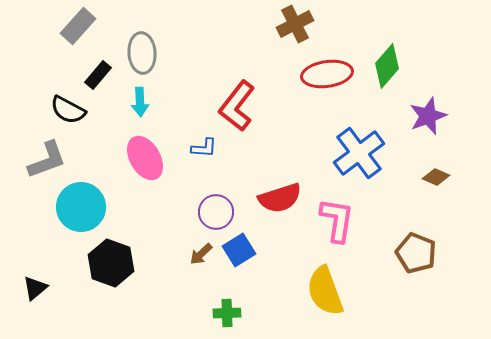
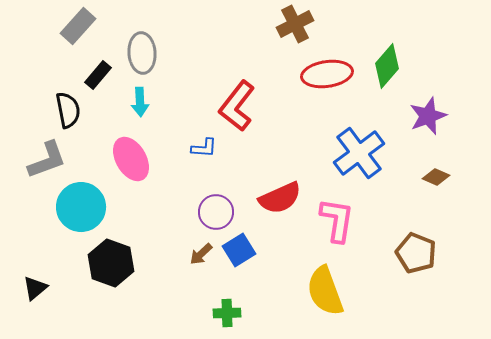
black semicircle: rotated 129 degrees counterclockwise
pink ellipse: moved 14 px left, 1 px down
red semicircle: rotated 6 degrees counterclockwise
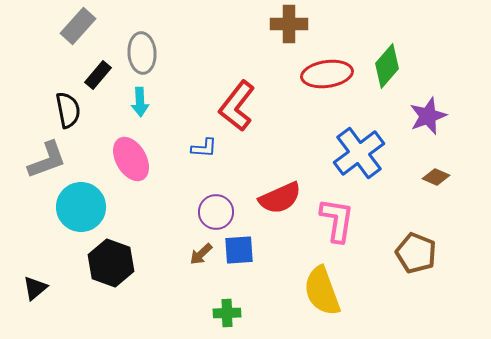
brown cross: moved 6 px left; rotated 27 degrees clockwise
blue square: rotated 28 degrees clockwise
yellow semicircle: moved 3 px left
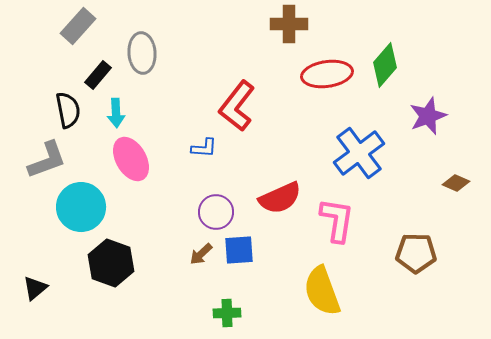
green diamond: moved 2 px left, 1 px up
cyan arrow: moved 24 px left, 11 px down
brown diamond: moved 20 px right, 6 px down
brown pentagon: rotated 21 degrees counterclockwise
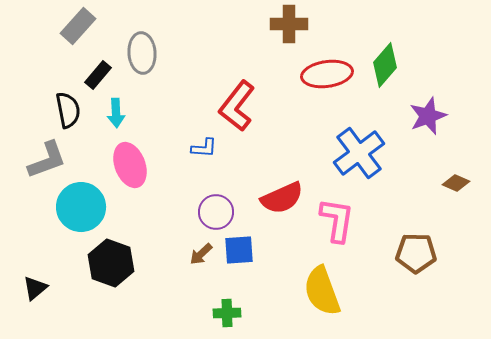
pink ellipse: moved 1 px left, 6 px down; rotated 9 degrees clockwise
red semicircle: moved 2 px right
